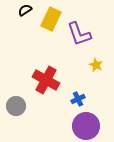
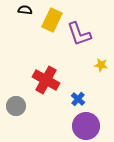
black semicircle: rotated 40 degrees clockwise
yellow rectangle: moved 1 px right, 1 px down
yellow star: moved 5 px right; rotated 16 degrees counterclockwise
blue cross: rotated 24 degrees counterclockwise
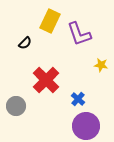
black semicircle: moved 33 px down; rotated 128 degrees clockwise
yellow rectangle: moved 2 px left, 1 px down
red cross: rotated 16 degrees clockwise
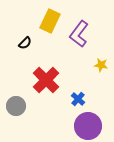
purple L-shape: rotated 56 degrees clockwise
purple circle: moved 2 px right
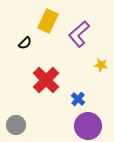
yellow rectangle: moved 2 px left
purple L-shape: rotated 12 degrees clockwise
gray circle: moved 19 px down
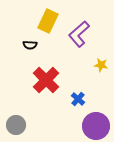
black semicircle: moved 5 px right, 2 px down; rotated 48 degrees clockwise
purple circle: moved 8 px right
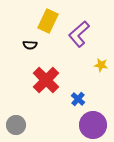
purple circle: moved 3 px left, 1 px up
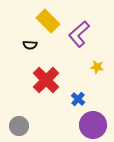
yellow rectangle: rotated 70 degrees counterclockwise
yellow star: moved 4 px left, 2 px down
gray circle: moved 3 px right, 1 px down
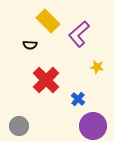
purple circle: moved 1 px down
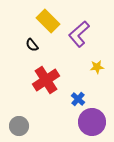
black semicircle: moved 2 px right; rotated 48 degrees clockwise
yellow star: rotated 16 degrees counterclockwise
red cross: rotated 12 degrees clockwise
purple circle: moved 1 px left, 4 px up
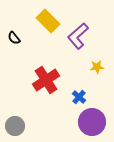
purple L-shape: moved 1 px left, 2 px down
black semicircle: moved 18 px left, 7 px up
blue cross: moved 1 px right, 2 px up
gray circle: moved 4 px left
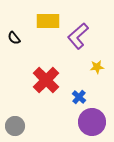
yellow rectangle: rotated 45 degrees counterclockwise
red cross: rotated 12 degrees counterclockwise
